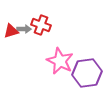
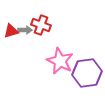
gray arrow: moved 1 px right, 1 px down
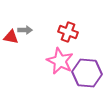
red cross: moved 27 px right, 7 px down
red triangle: moved 6 px down; rotated 28 degrees clockwise
purple hexagon: rotated 12 degrees clockwise
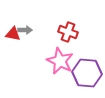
red triangle: moved 2 px right, 3 px up
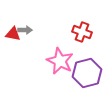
red cross: moved 14 px right
purple hexagon: rotated 20 degrees counterclockwise
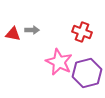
gray arrow: moved 7 px right
pink star: moved 1 px left, 1 px down
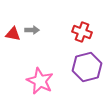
pink star: moved 19 px left, 19 px down
purple hexagon: moved 6 px up
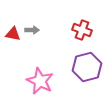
red cross: moved 2 px up
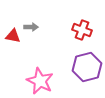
gray arrow: moved 1 px left, 3 px up
red triangle: moved 2 px down
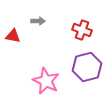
gray arrow: moved 7 px right, 6 px up
pink star: moved 6 px right
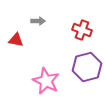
red triangle: moved 3 px right, 4 px down
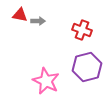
red triangle: moved 4 px right, 25 px up
